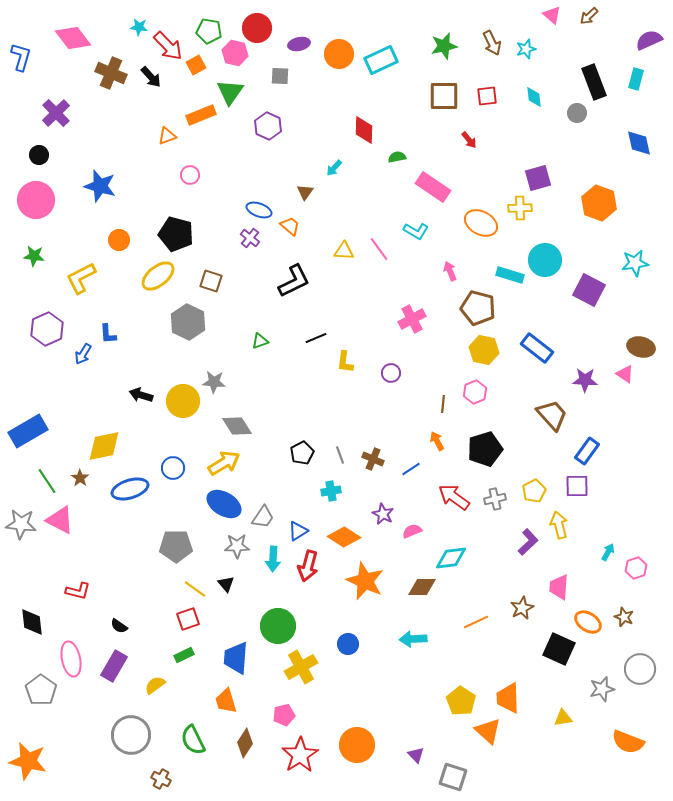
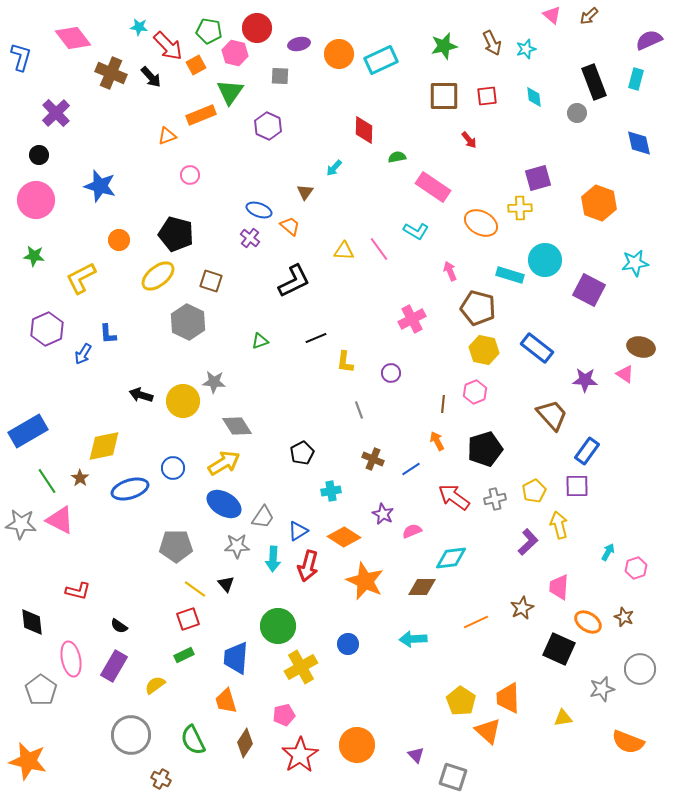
gray line at (340, 455): moved 19 px right, 45 px up
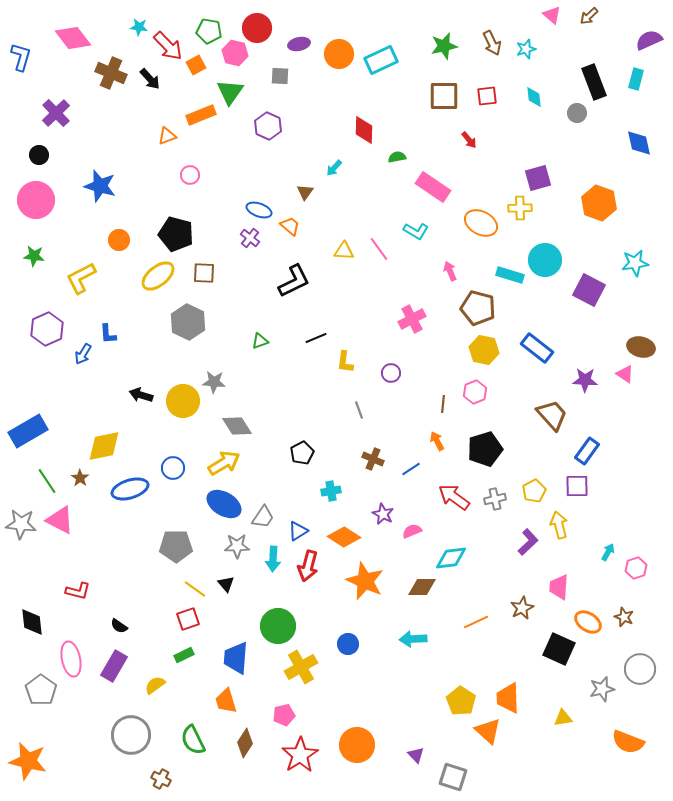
black arrow at (151, 77): moved 1 px left, 2 px down
brown square at (211, 281): moved 7 px left, 8 px up; rotated 15 degrees counterclockwise
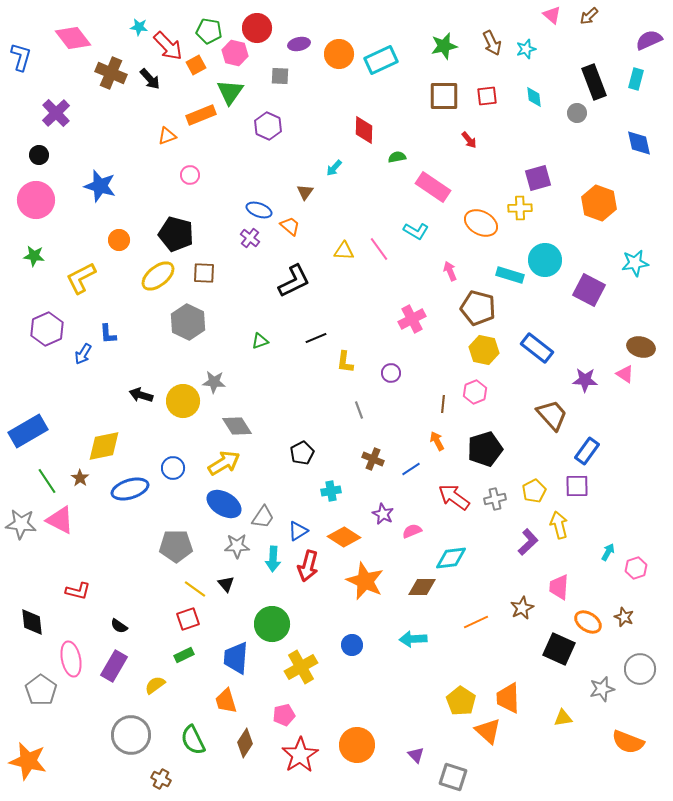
green circle at (278, 626): moved 6 px left, 2 px up
blue circle at (348, 644): moved 4 px right, 1 px down
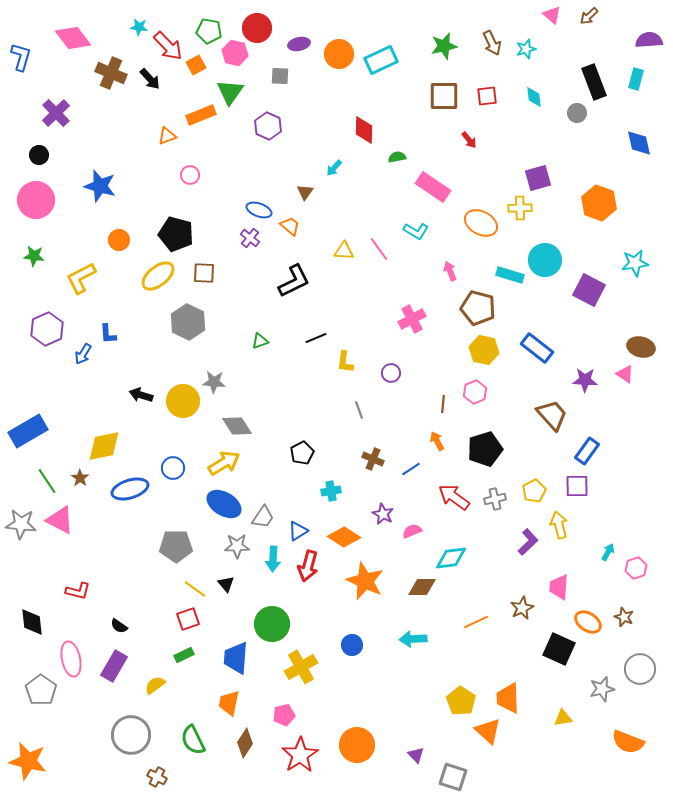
purple semicircle at (649, 40): rotated 20 degrees clockwise
orange trapezoid at (226, 701): moved 3 px right, 2 px down; rotated 28 degrees clockwise
brown cross at (161, 779): moved 4 px left, 2 px up
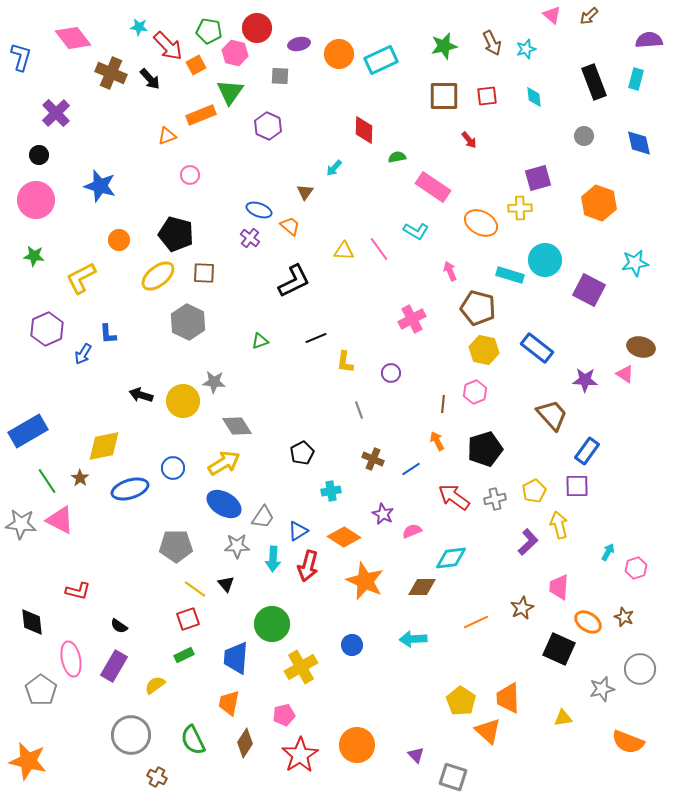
gray circle at (577, 113): moved 7 px right, 23 px down
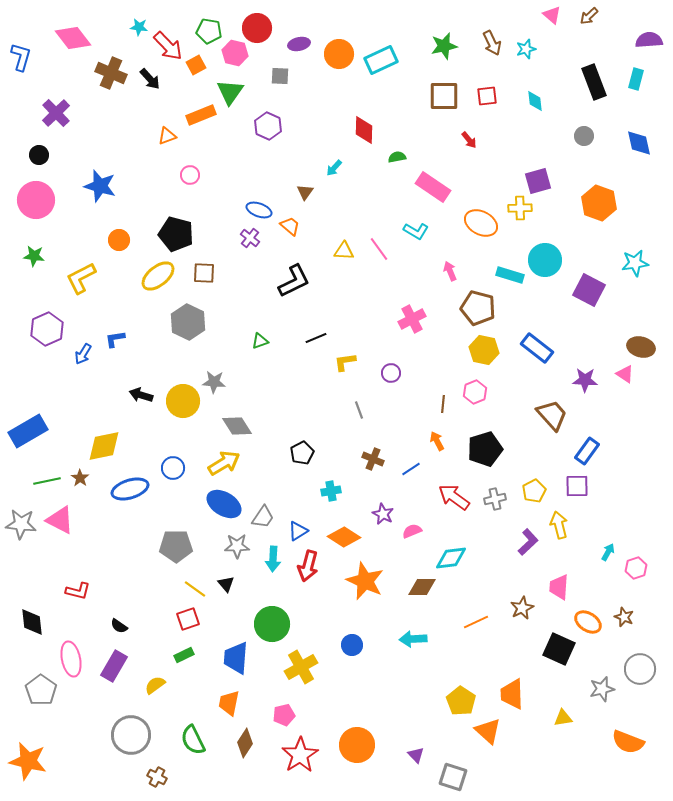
cyan diamond at (534, 97): moved 1 px right, 4 px down
purple square at (538, 178): moved 3 px down
blue L-shape at (108, 334): moved 7 px right, 5 px down; rotated 85 degrees clockwise
yellow L-shape at (345, 362): rotated 75 degrees clockwise
green line at (47, 481): rotated 68 degrees counterclockwise
orange trapezoid at (508, 698): moved 4 px right, 4 px up
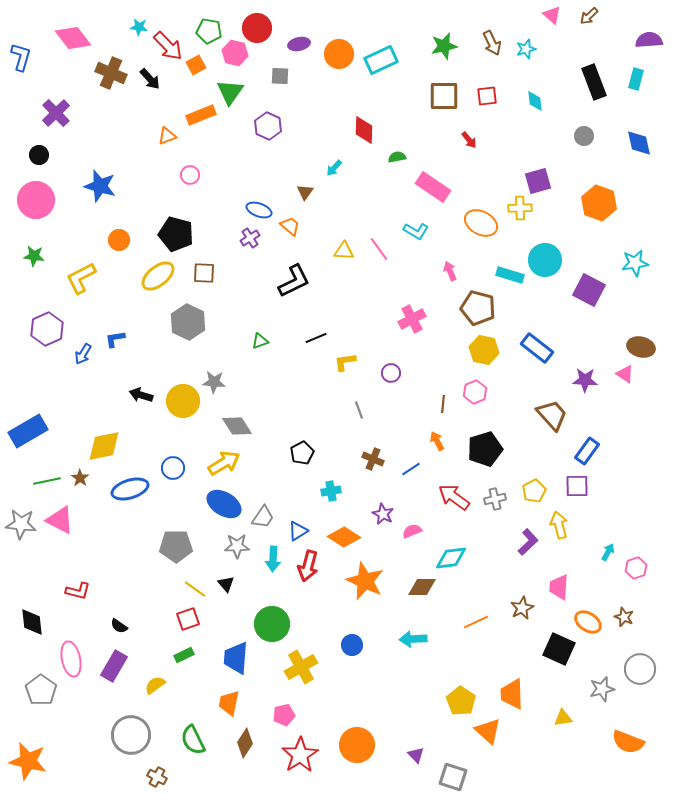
purple cross at (250, 238): rotated 18 degrees clockwise
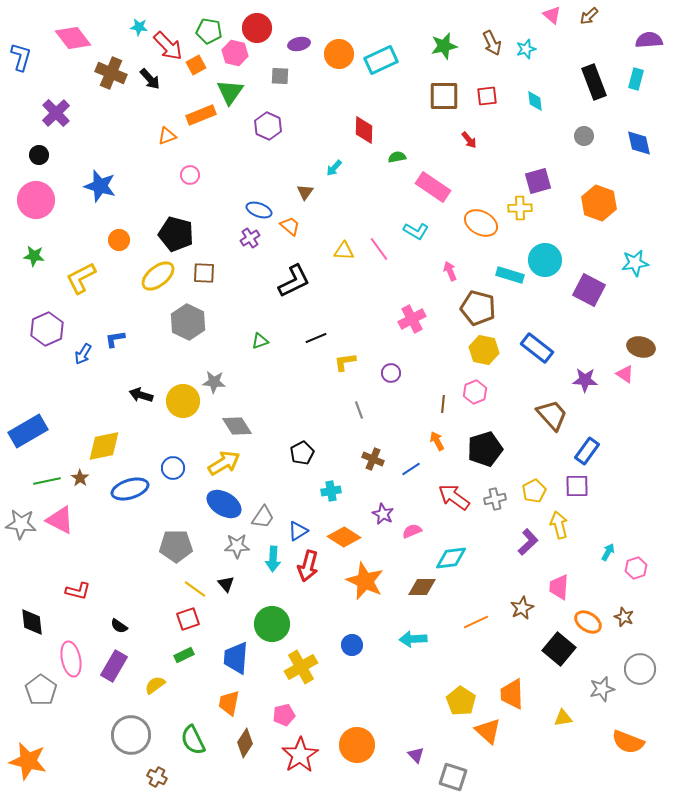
black square at (559, 649): rotated 16 degrees clockwise
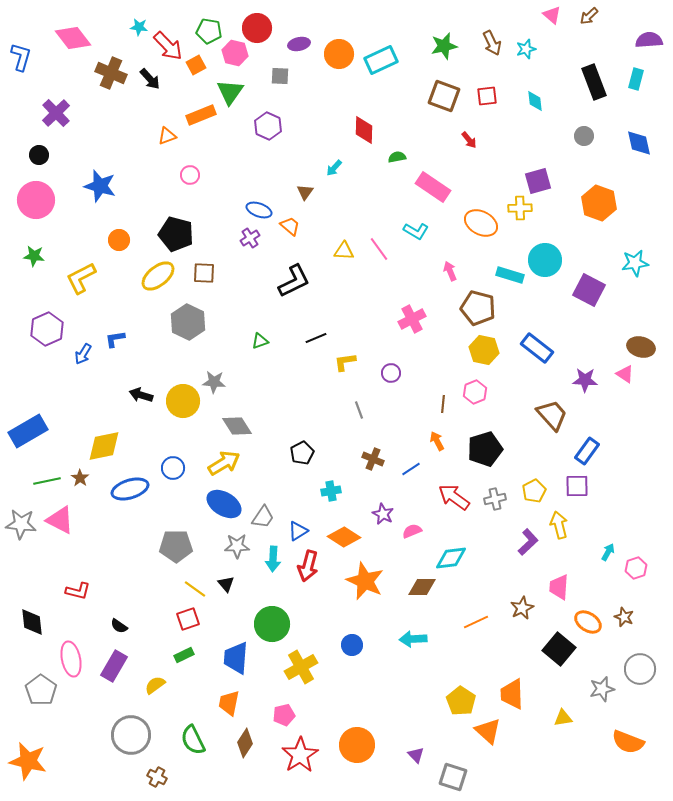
brown square at (444, 96): rotated 20 degrees clockwise
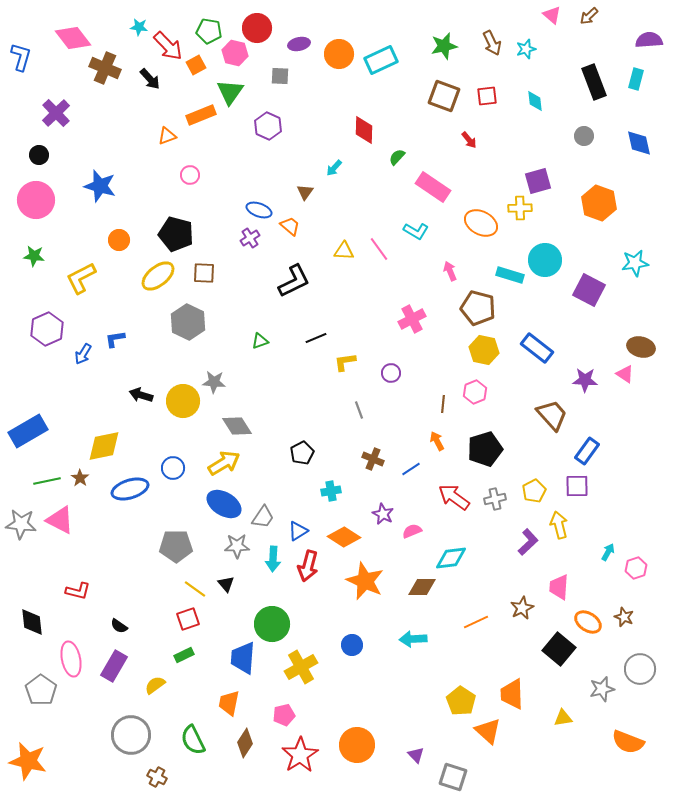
brown cross at (111, 73): moved 6 px left, 5 px up
green semicircle at (397, 157): rotated 36 degrees counterclockwise
blue trapezoid at (236, 658): moved 7 px right
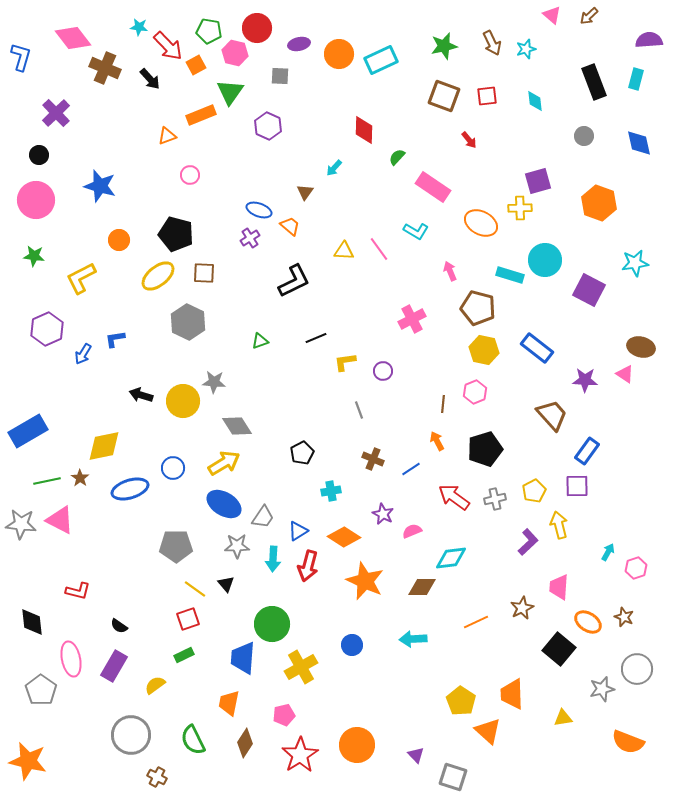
purple circle at (391, 373): moved 8 px left, 2 px up
gray circle at (640, 669): moved 3 px left
